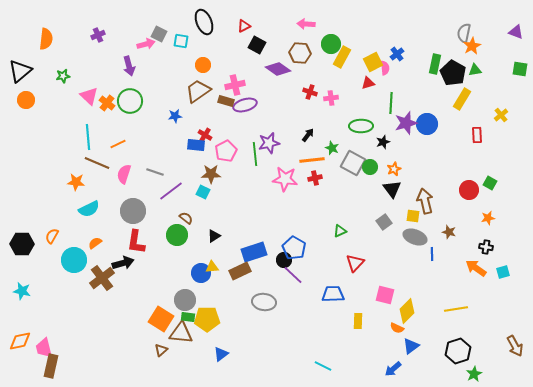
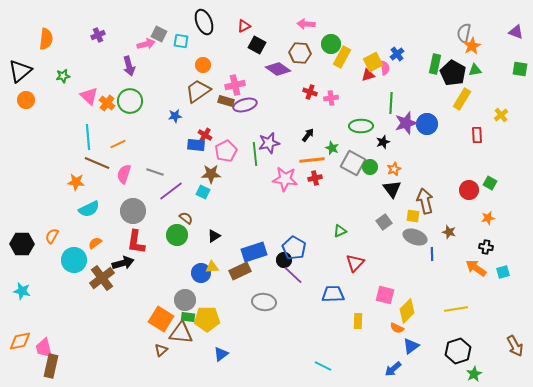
red triangle at (368, 83): moved 8 px up
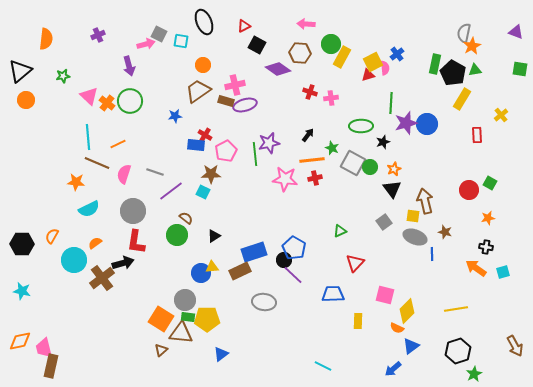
brown star at (449, 232): moved 4 px left
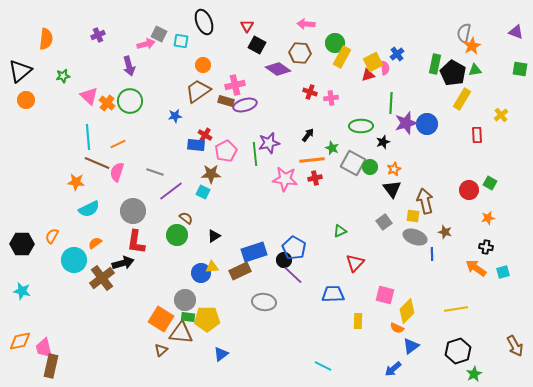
red triangle at (244, 26): moved 3 px right; rotated 32 degrees counterclockwise
green circle at (331, 44): moved 4 px right, 1 px up
pink semicircle at (124, 174): moved 7 px left, 2 px up
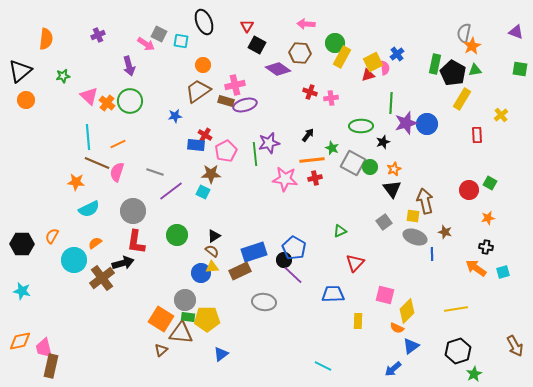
pink arrow at (146, 44): rotated 48 degrees clockwise
brown semicircle at (186, 218): moved 26 px right, 33 px down
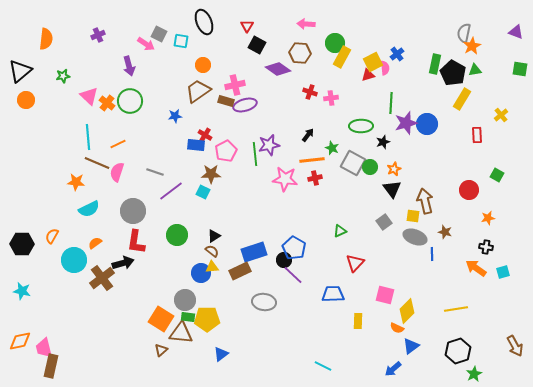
purple star at (269, 143): moved 2 px down
green square at (490, 183): moved 7 px right, 8 px up
